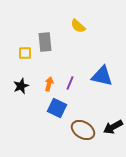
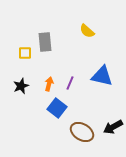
yellow semicircle: moved 9 px right, 5 px down
blue square: rotated 12 degrees clockwise
brown ellipse: moved 1 px left, 2 px down
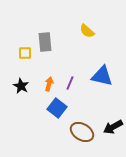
black star: rotated 21 degrees counterclockwise
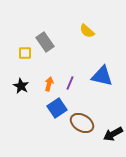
gray rectangle: rotated 30 degrees counterclockwise
blue square: rotated 18 degrees clockwise
black arrow: moved 7 px down
brown ellipse: moved 9 px up
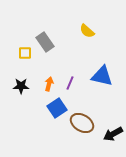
black star: rotated 28 degrees counterclockwise
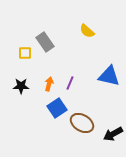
blue triangle: moved 7 px right
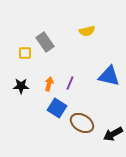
yellow semicircle: rotated 56 degrees counterclockwise
blue square: rotated 24 degrees counterclockwise
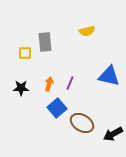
gray rectangle: rotated 30 degrees clockwise
black star: moved 2 px down
blue square: rotated 18 degrees clockwise
